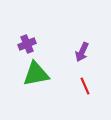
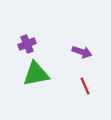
purple arrow: rotated 96 degrees counterclockwise
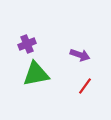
purple arrow: moved 2 px left, 3 px down
red line: rotated 60 degrees clockwise
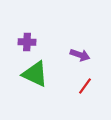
purple cross: moved 2 px up; rotated 24 degrees clockwise
green triangle: moved 1 px left; rotated 36 degrees clockwise
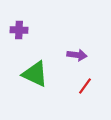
purple cross: moved 8 px left, 12 px up
purple arrow: moved 3 px left; rotated 12 degrees counterclockwise
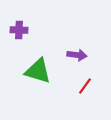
green triangle: moved 3 px right, 3 px up; rotated 8 degrees counterclockwise
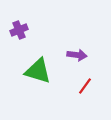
purple cross: rotated 24 degrees counterclockwise
